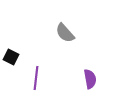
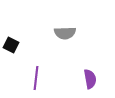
gray semicircle: rotated 50 degrees counterclockwise
black square: moved 12 px up
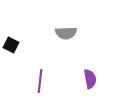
gray semicircle: moved 1 px right
purple line: moved 4 px right, 3 px down
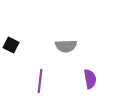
gray semicircle: moved 13 px down
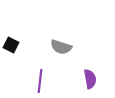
gray semicircle: moved 5 px left, 1 px down; rotated 20 degrees clockwise
